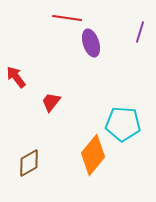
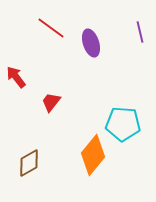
red line: moved 16 px left, 10 px down; rotated 28 degrees clockwise
purple line: rotated 30 degrees counterclockwise
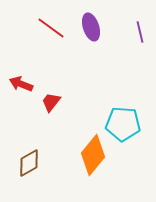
purple ellipse: moved 16 px up
red arrow: moved 5 px right, 7 px down; rotated 30 degrees counterclockwise
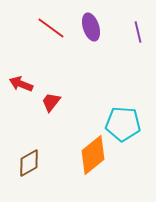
purple line: moved 2 px left
orange diamond: rotated 12 degrees clockwise
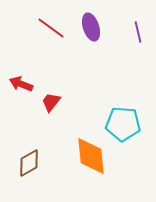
orange diamond: moved 2 px left, 1 px down; rotated 57 degrees counterclockwise
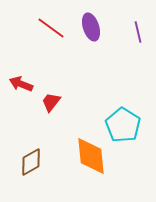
cyan pentagon: moved 1 px down; rotated 28 degrees clockwise
brown diamond: moved 2 px right, 1 px up
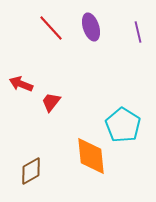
red line: rotated 12 degrees clockwise
brown diamond: moved 9 px down
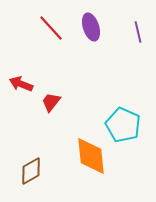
cyan pentagon: rotated 8 degrees counterclockwise
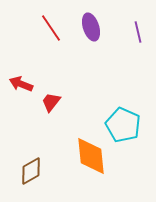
red line: rotated 8 degrees clockwise
